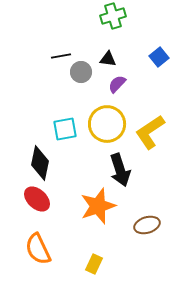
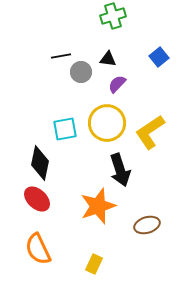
yellow circle: moved 1 px up
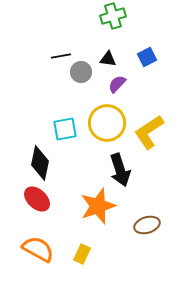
blue square: moved 12 px left; rotated 12 degrees clockwise
yellow L-shape: moved 1 px left
orange semicircle: rotated 144 degrees clockwise
yellow rectangle: moved 12 px left, 10 px up
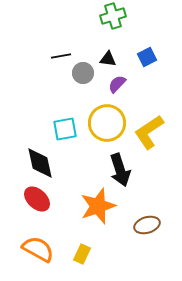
gray circle: moved 2 px right, 1 px down
black diamond: rotated 24 degrees counterclockwise
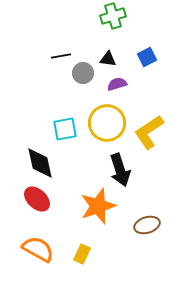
purple semicircle: rotated 30 degrees clockwise
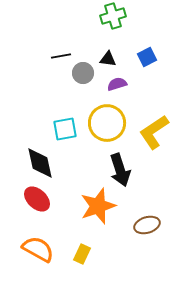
yellow L-shape: moved 5 px right
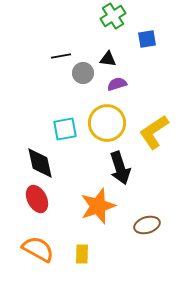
green cross: rotated 15 degrees counterclockwise
blue square: moved 18 px up; rotated 18 degrees clockwise
black arrow: moved 2 px up
red ellipse: rotated 20 degrees clockwise
yellow rectangle: rotated 24 degrees counterclockwise
